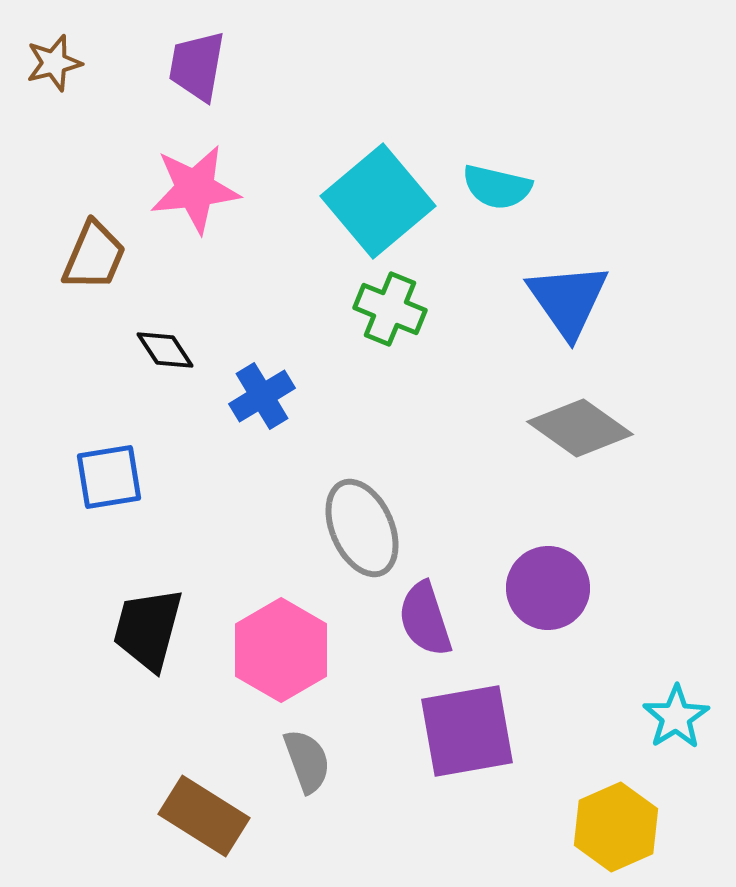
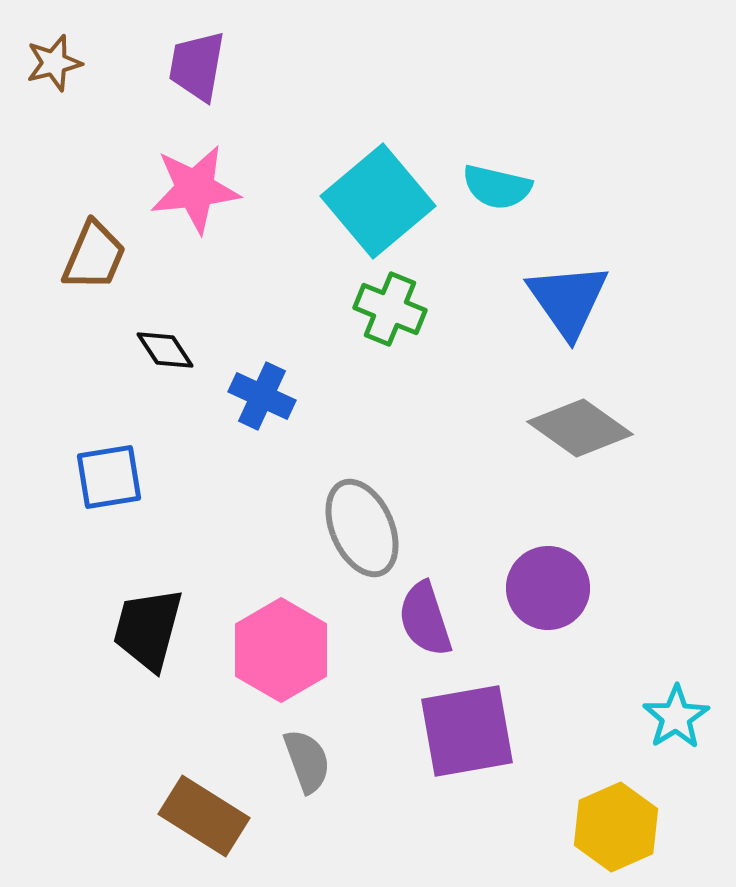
blue cross: rotated 34 degrees counterclockwise
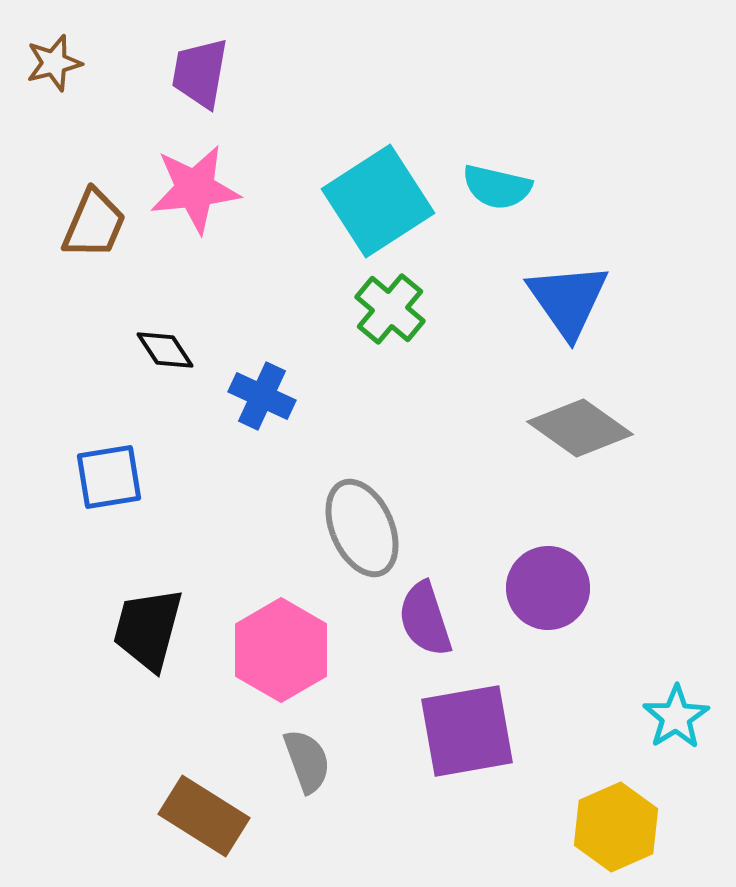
purple trapezoid: moved 3 px right, 7 px down
cyan square: rotated 7 degrees clockwise
brown trapezoid: moved 32 px up
green cross: rotated 18 degrees clockwise
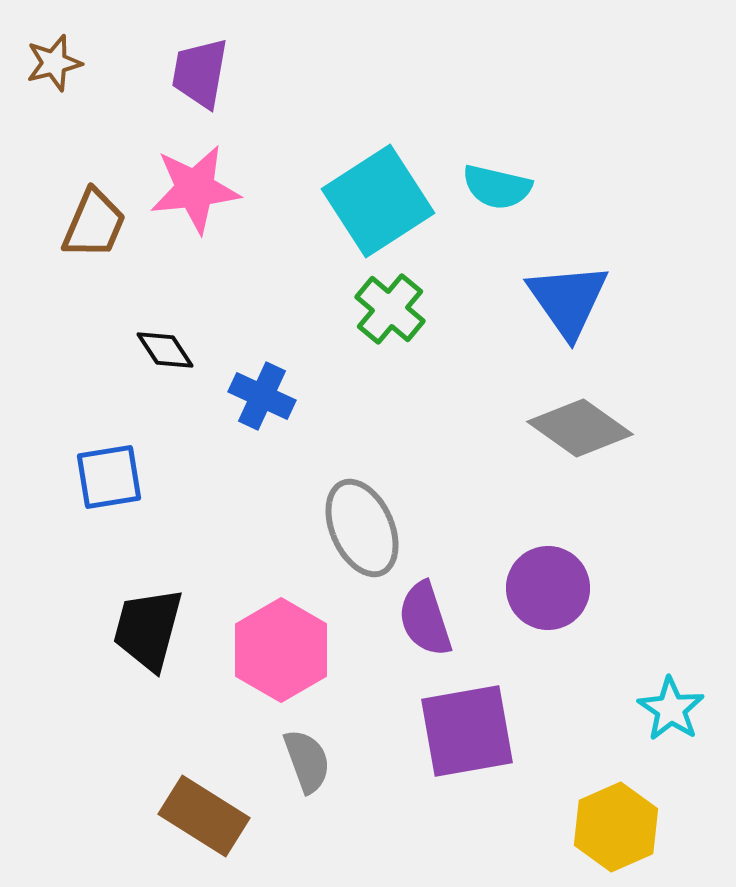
cyan star: moved 5 px left, 8 px up; rotated 6 degrees counterclockwise
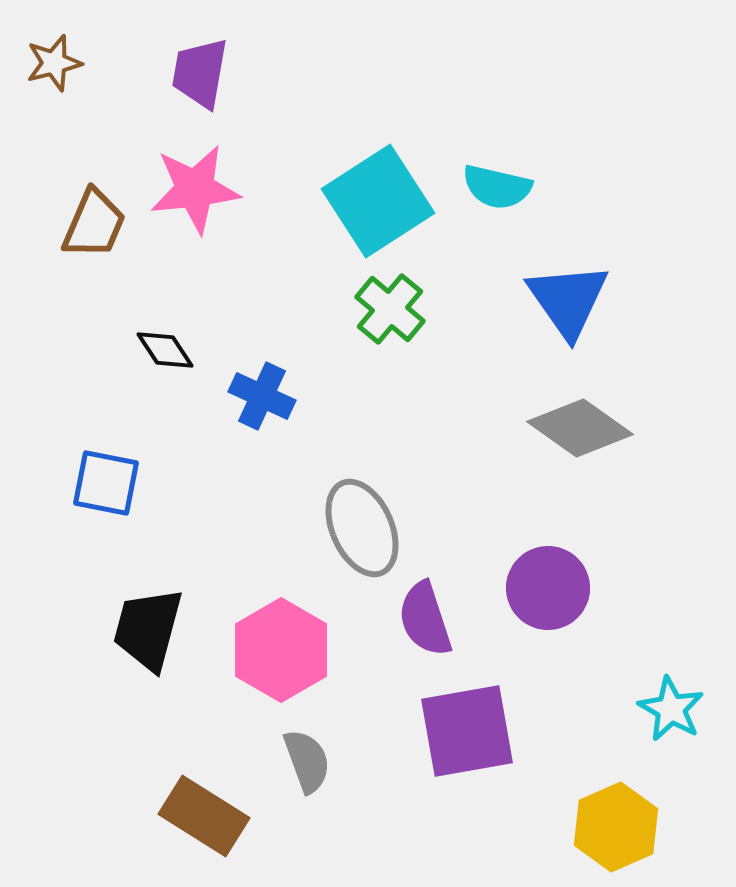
blue square: moved 3 px left, 6 px down; rotated 20 degrees clockwise
cyan star: rotated 4 degrees counterclockwise
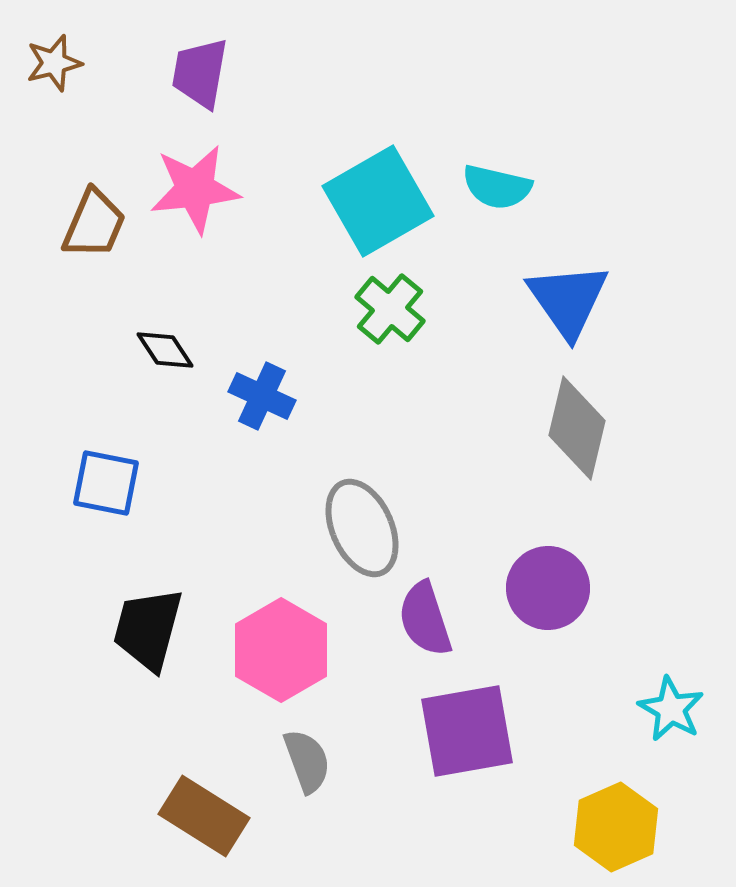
cyan square: rotated 3 degrees clockwise
gray diamond: moved 3 px left; rotated 68 degrees clockwise
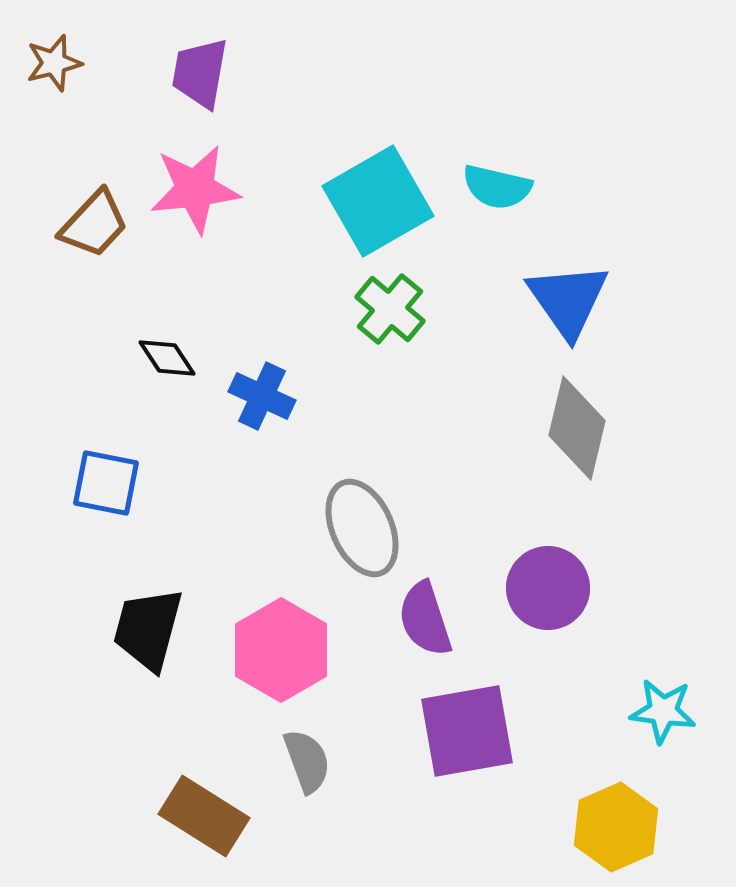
brown trapezoid: rotated 20 degrees clockwise
black diamond: moved 2 px right, 8 px down
cyan star: moved 8 px left, 2 px down; rotated 22 degrees counterclockwise
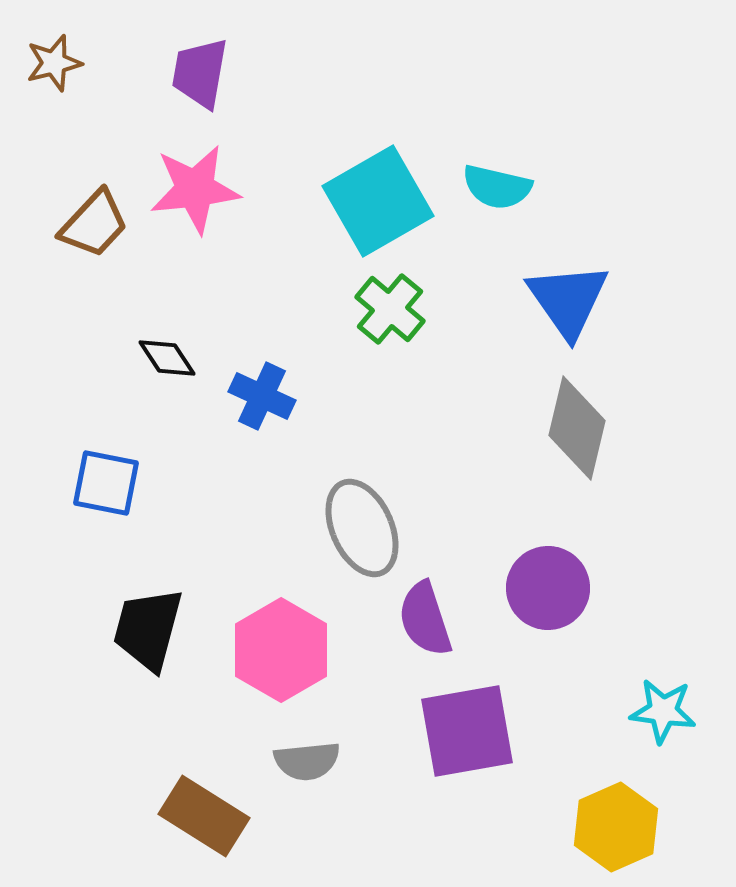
gray semicircle: rotated 104 degrees clockwise
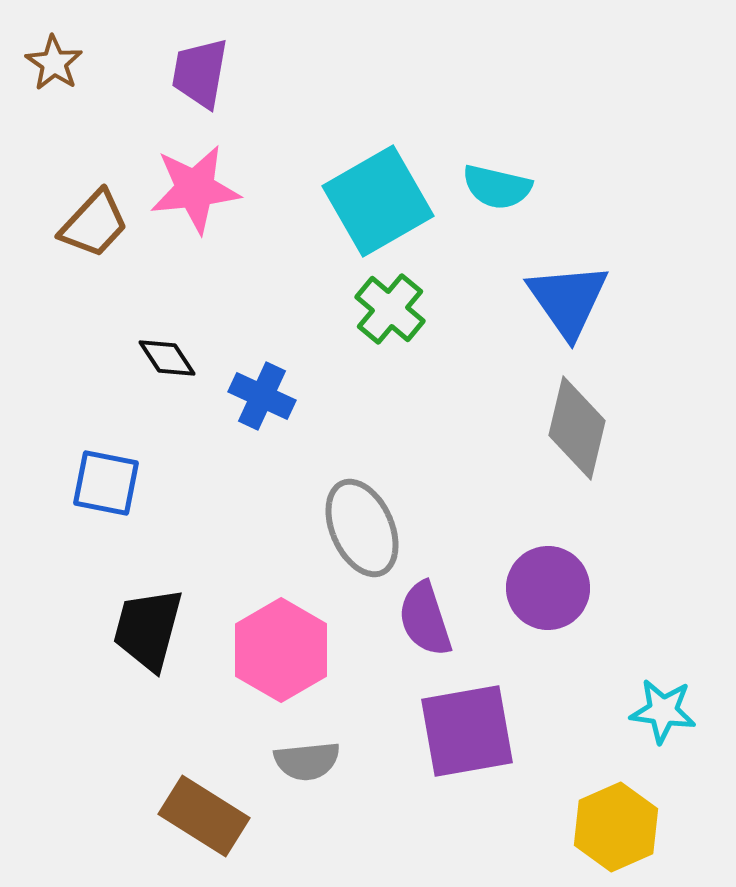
brown star: rotated 24 degrees counterclockwise
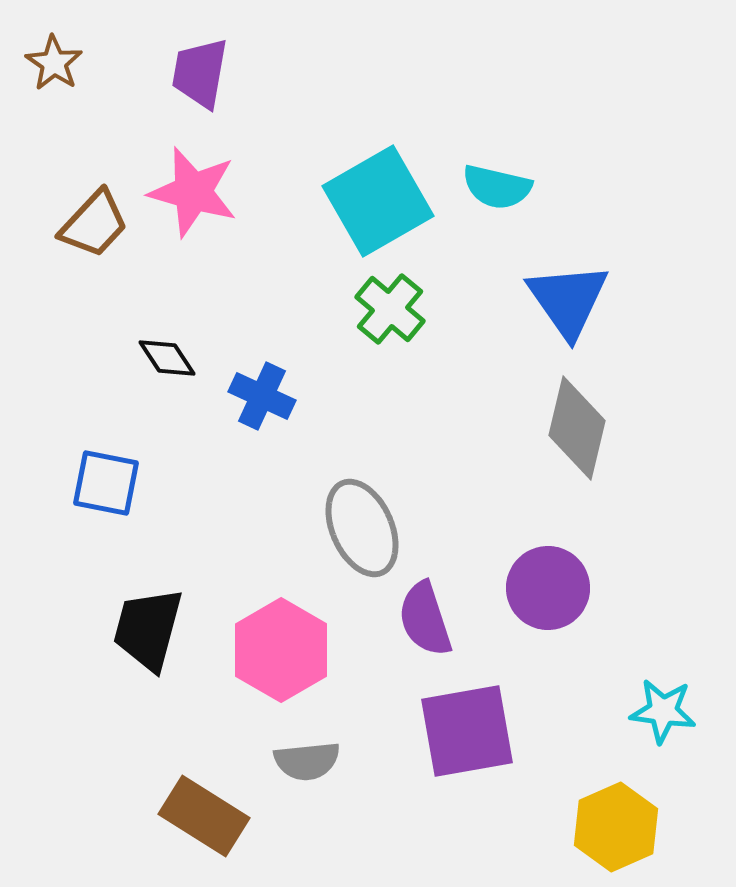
pink star: moved 2 px left, 3 px down; rotated 22 degrees clockwise
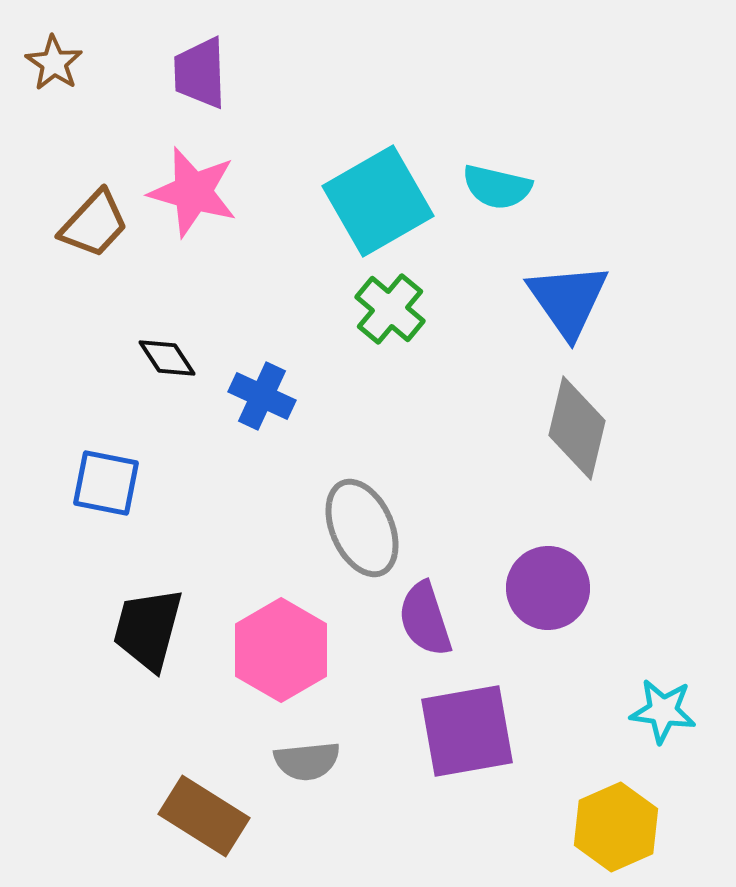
purple trapezoid: rotated 12 degrees counterclockwise
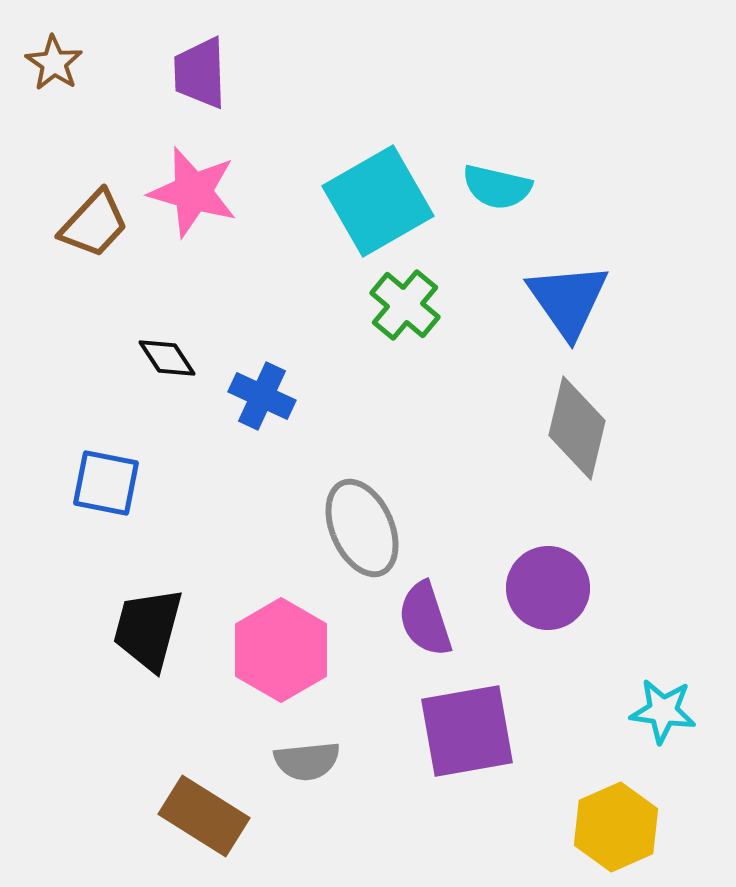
green cross: moved 15 px right, 4 px up
